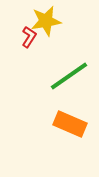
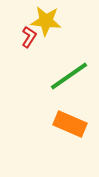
yellow star: rotated 16 degrees clockwise
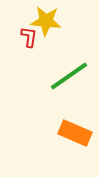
red L-shape: rotated 25 degrees counterclockwise
orange rectangle: moved 5 px right, 9 px down
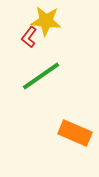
red L-shape: rotated 150 degrees counterclockwise
green line: moved 28 px left
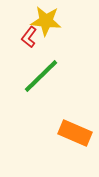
green line: rotated 9 degrees counterclockwise
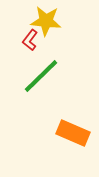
red L-shape: moved 1 px right, 3 px down
orange rectangle: moved 2 px left
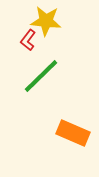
red L-shape: moved 2 px left
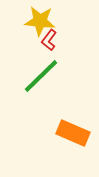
yellow star: moved 6 px left
red L-shape: moved 21 px right
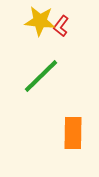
red L-shape: moved 12 px right, 14 px up
orange rectangle: rotated 68 degrees clockwise
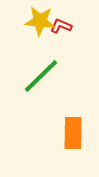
red L-shape: rotated 75 degrees clockwise
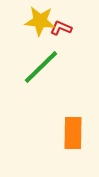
red L-shape: moved 2 px down
green line: moved 9 px up
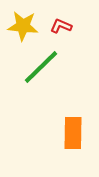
yellow star: moved 17 px left, 5 px down
red L-shape: moved 2 px up
